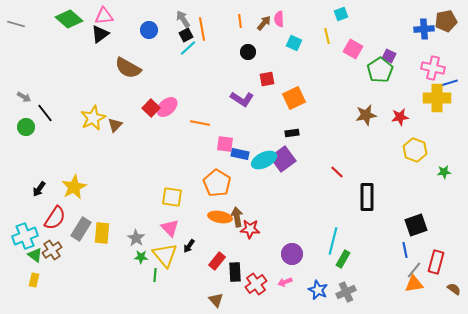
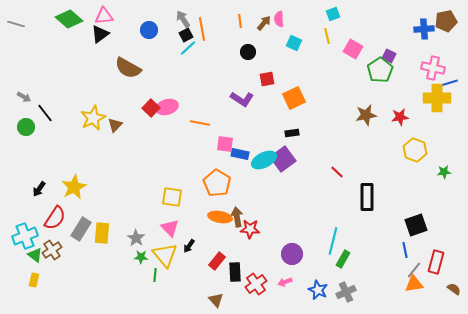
cyan square at (341, 14): moved 8 px left
pink ellipse at (167, 107): rotated 25 degrees clockwise
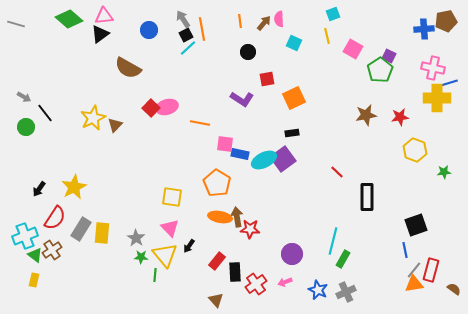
red rectangle at (436, 262): moved 5 px left, 8 px down
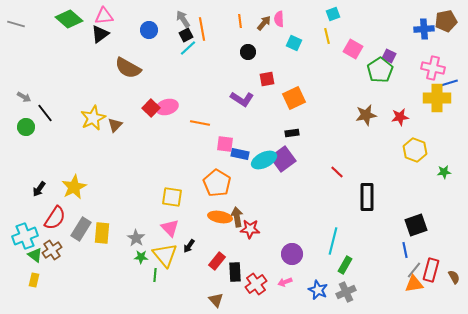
green rectangle at (343, 259): moved 2 px right, 6 px down
brown semicircle at (454, 289): moved 12 px up; rotated 24 degrees clockwise
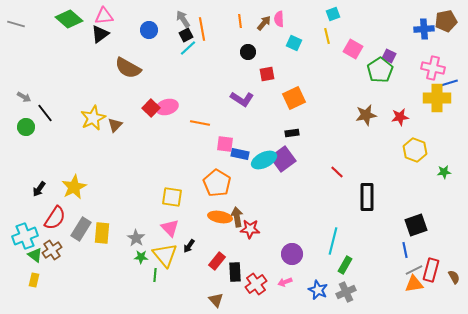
red square at (267, 79): moved 5 px up
gray line at (414, 270): rotated 24 degrees clockwise
